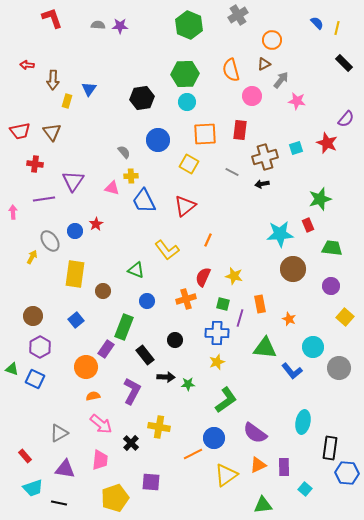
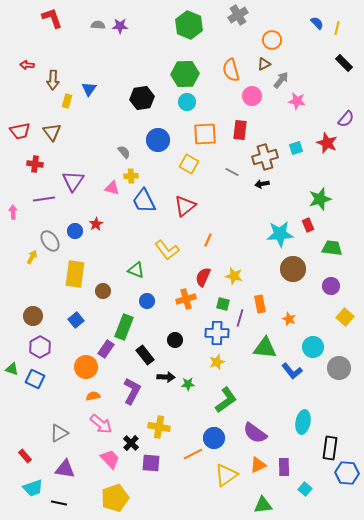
pink trapezoid at (100, 460): moved 10 px right, 1 px up; rotated 50 degrees counterclockwise
purple square at (151, 482): moved 19 px up
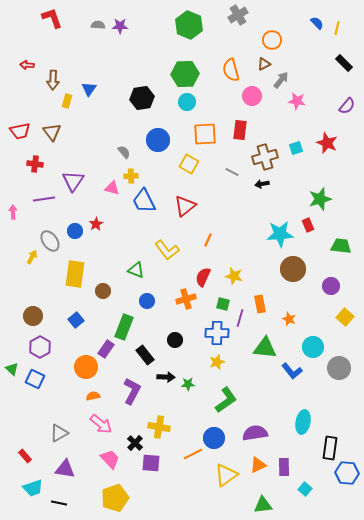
purple semicircle at (346, 119): moved 1 px right, 13 px up
green trapezoid at (332, 248): moved 9 px right, 2 px up
green triangle at (12, 369): rotated 24 degrees clockwise
purple semicircle at (255, 433): rotated 135 degrees clockwise
black cross at (131, 443): moved 4 px right
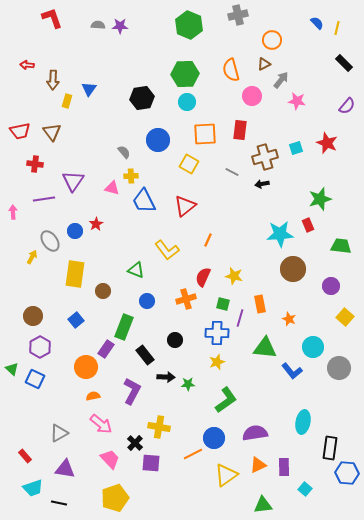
gray cross at (238, 15): rotated 18 degrees clockwise
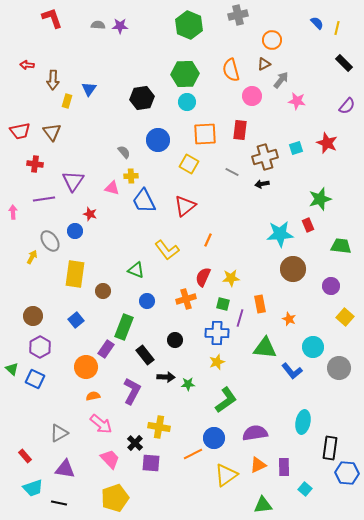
red star at (96, 224): moved 6 px left, 10 px up; rotated 24 degrees counterclockwise
yellow star at (234, 276): moved 3 px left, 2 px down; rotated 18 degrees counterclockwise
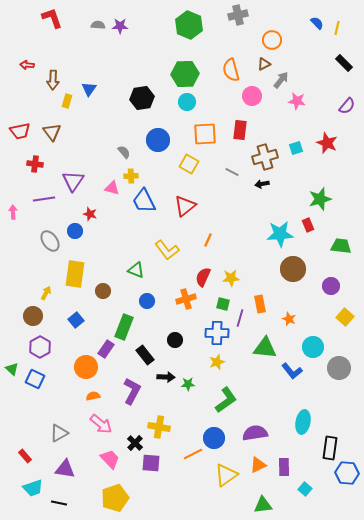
yellow arrow at (32, 257): moved 14 px right, 36 px down
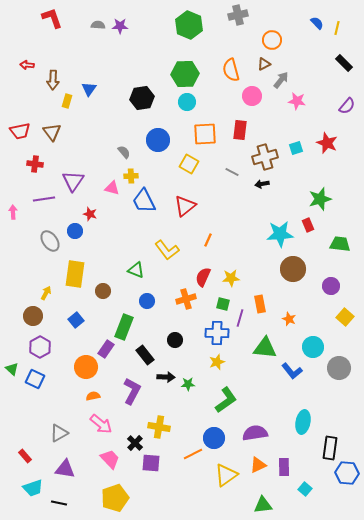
green trapezoid at (341, 246): moved 1 px left, 2 px up
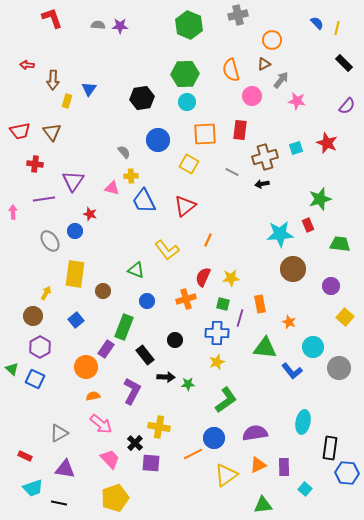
orange star at (289, 319): moved 3 px down
red rectangle at (25, 456): rotated 24 degrees counterclockwise
